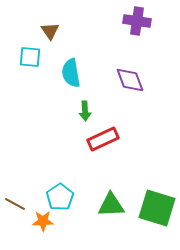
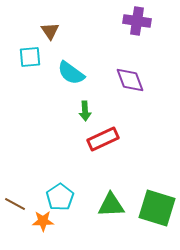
cyan square: rotated 10 degrees counterclockwise
cyan semicircle: rotated 44 degrees counterclockwise
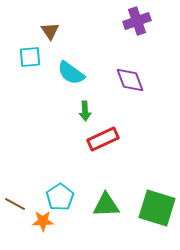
purple cross: rotated 28 degrees counterclockwise
green triangle: moved 5 px left
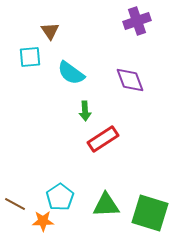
red rectangle: rotated 8 degrees counterclockwise
green square: moved 7 px left, 5 px down
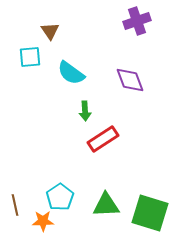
brown line: moved 1 px down; rotated 50 degrees clockwise
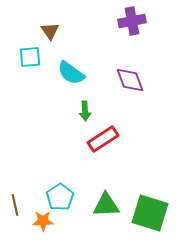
purple cross: moved 5 px left; rotated 8 degrees clockwise
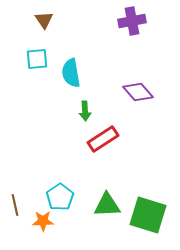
brown triangle: moved 6 px left, 11 px up
cyan square: moved 7 px right, 2 px down
cyan semicircle: rotated 44 degrees clockwise
purple diamond: moved 8 px right, 12 px down; rotated 20 degrees counterclockwise
green triangle: moved 1 px right
green square: moved 2 px left, 2 px down
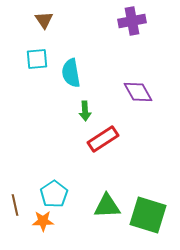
purple diamond: rotated 12 degrees clockwise
cyan pentagon: moved 6 px left, 3 px up
green triangle: moved 1 px down
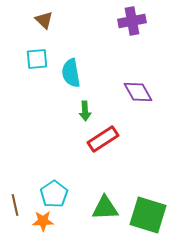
brown triangle: rotated 12 degrees counterclockwise
green triangle: moved 2 px left, 2 px down
